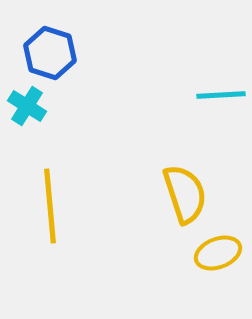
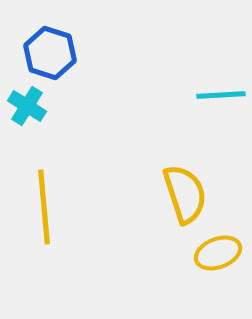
yellow line: moved 6 px left, 1 px down
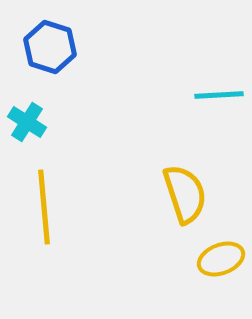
blue hexagon: moved 6 px up
cyan line: moved 2 px left
cyan cross: moved 16 px down
yellow ellipse: moved 3 px right, 6 px down
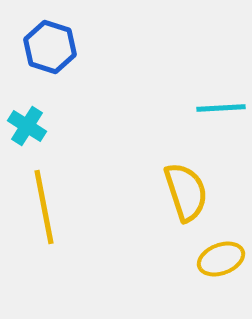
cyan line: moved 2 px right, 13 px down
cyan cross: moved 4 px down
yellow semicircle: moved 1 px right, 2 px up
yellow line: rotated 6 degrees counterclockwise
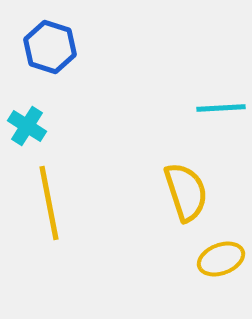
yellow line: moved 5 px right, 4 px up
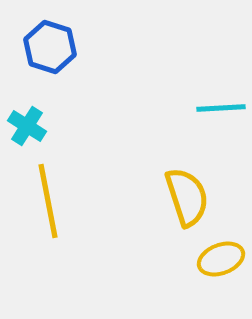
yellow semicircle: moved 1 px right, 5 px down
yellow line: moved 1 px left, 2 px up
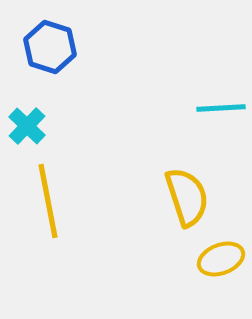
cyan cross: rotated 12 degrees clockwise
